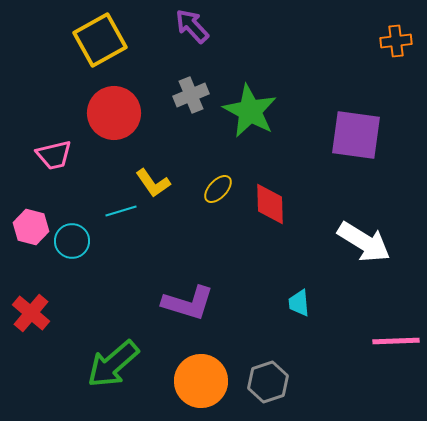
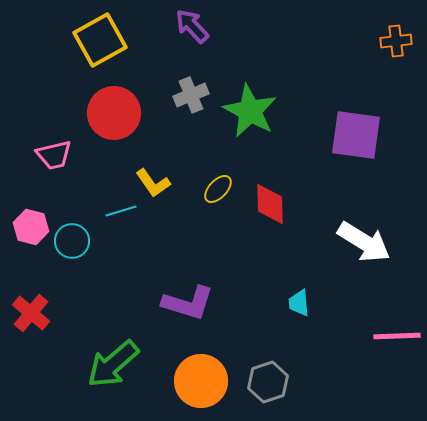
pink line: moved 1 px right, 5 px up
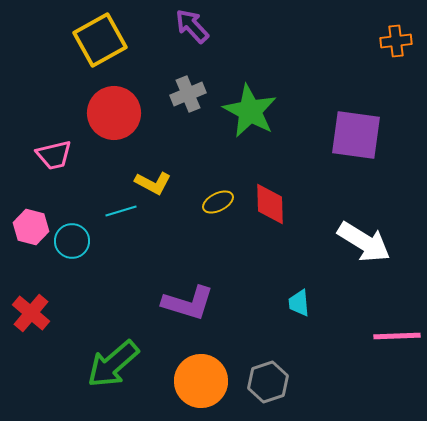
gray cross: moved 3 px left, 1 px up
yellow L-shape: rotated 27 degrees counterclockwise
yellow ellipse: moved 13 px down; rotated 20 degrees clockwise
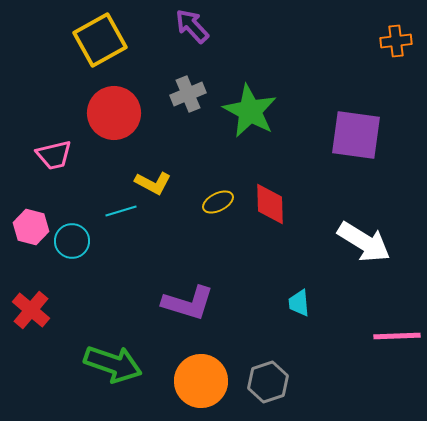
red cross: moved 3 px up
green arrow: rotated 120 degrees counterclockwise
